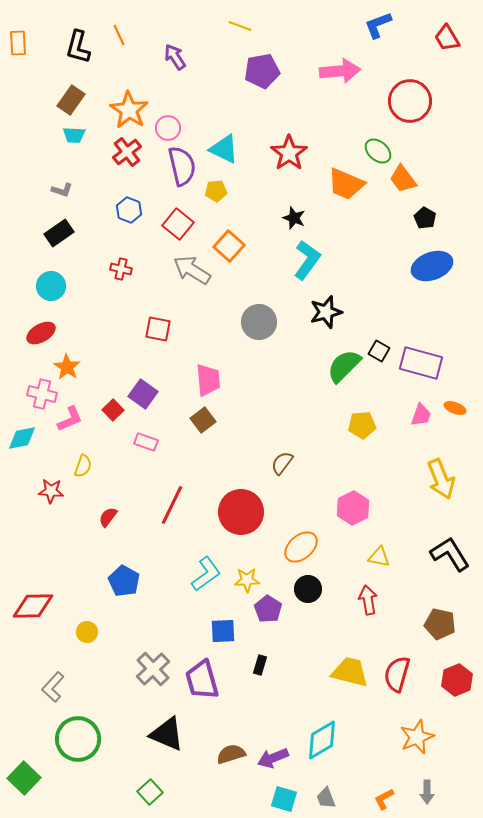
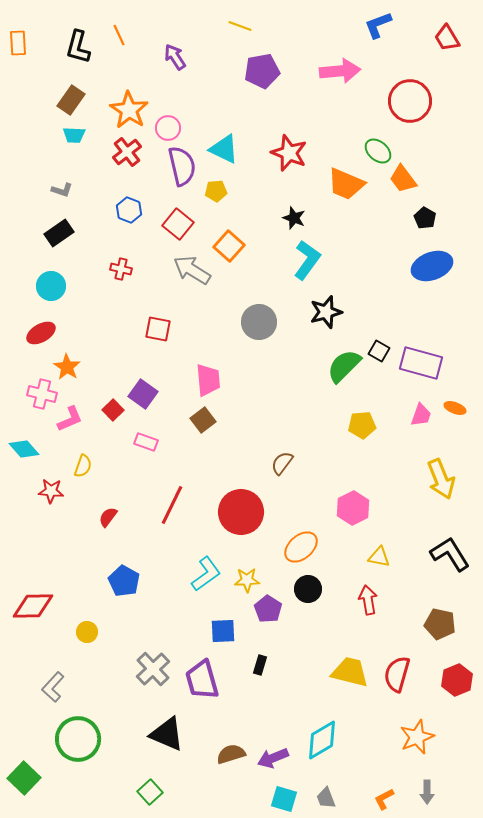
red star at (289, 153): rotated 15 degrees counterclockwise
cyan diamond at (22, 438): moved 2 px right, 11 px down; rotated 60 degrees clockwise
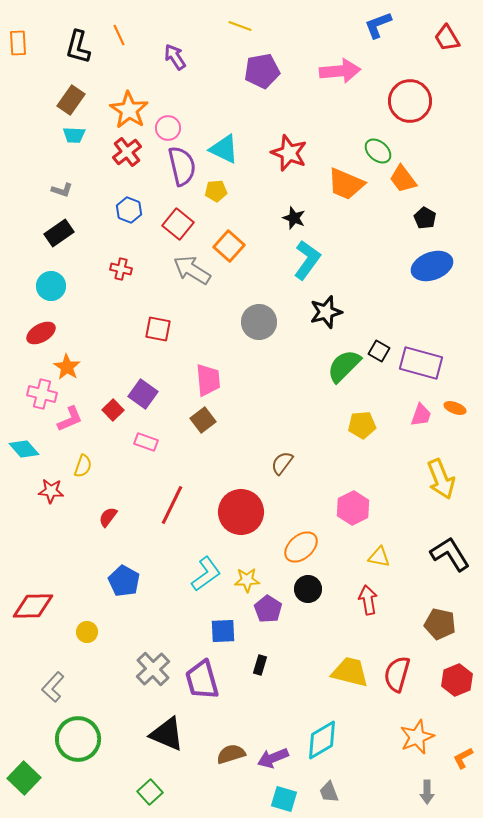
gray trapezoid at (326, 798): moved 3 px right, 6 px up
orange L-shape at (384, 799): moved 79 px right, 41 px up
